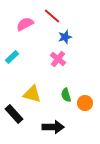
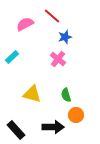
orange circle: moved 9 px left, 12 px down
black rectangle: moved 2 px right, 16 px down
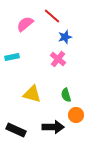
pink semicircle: rotated 12 degrees counterclockwise
cyan rectangle: rotated 32 degrees clockwise
black rectangle: rotated 24 degrees counterclockwise
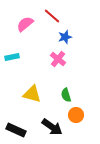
black arrow: moved 1 px left; rotated 35 degrees clockwise
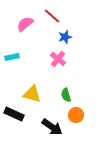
black rectangle: moved 2 px left, 16 px up
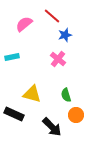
pink semicircle: moved 1 px left
blue star: moved 2 px up
black arrow: rotated 10 degrees clockwise
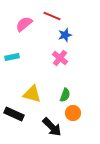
red line: rotated 18 degrees counterclockwise
pink cross: moved 2 px right, 1 px up
green semicircle: moved 1 px left; rotated 144 degrees counterclockwise
orange circle: moved 3 px left, 2 px up
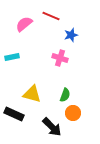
red line: moved 1 px left
blue star: moved 6 px right
pink cross: rotated 21 degrees counterclockwise
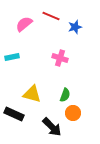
blue star: moved 4 px right, 8 px up
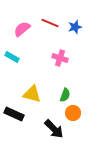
red line: moved 1 px left, 7 px down
pink semicircle: moved 2 px left, 5 px down
cyan rectangle: rotated 40 degrees clockwise
black arrow: moved 2 px right, 2 px down
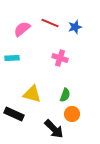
cyan rectangle: moved 1 px down; rotated 32 degrees counterclockwise
orange circle: moved 1 px left, 1 px down
